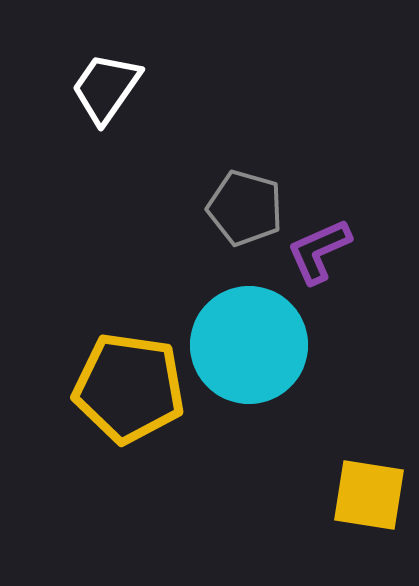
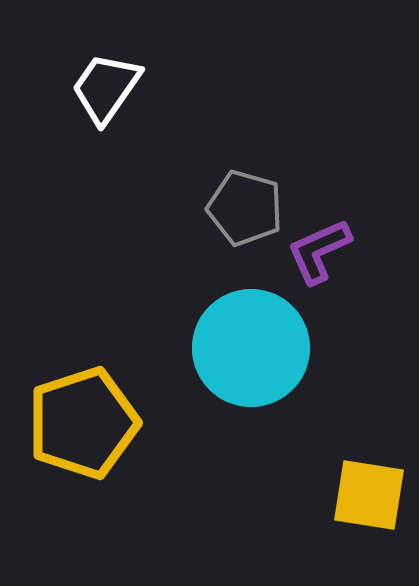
cyan circle: moved 2 px right, 3 px down
yellow pentagon: moved 46 px left, 35 px down; rotated 26 degrees counterclockwise
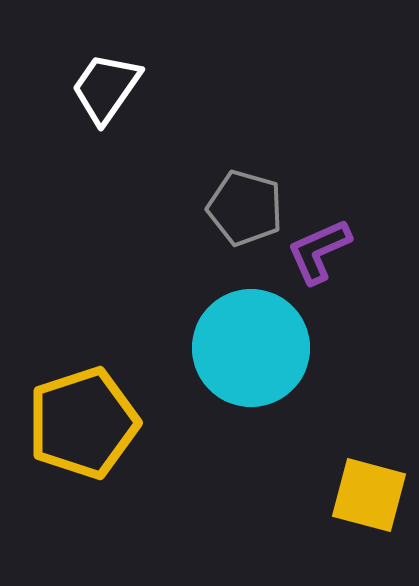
yellow square: rotated 6 degrees clockwise
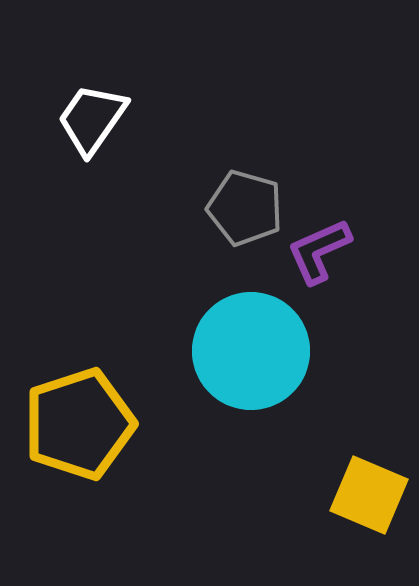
white trapezoid: moved 14 px left, 31 px down
cyan circle: moved 3 px down
yellow pentagon: moved 4 px left, 1 px down
yellow square: rotated 8 degrees clockwise
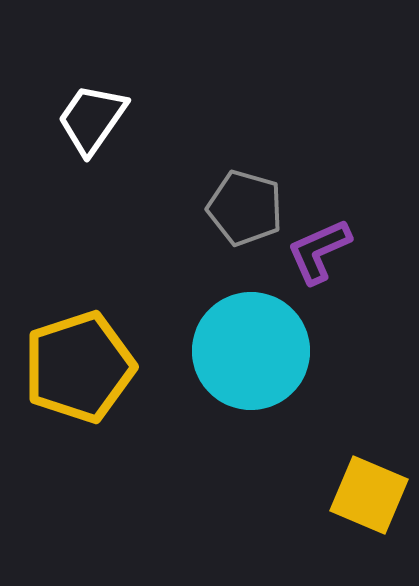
yellow pentagon: moved 57 px up
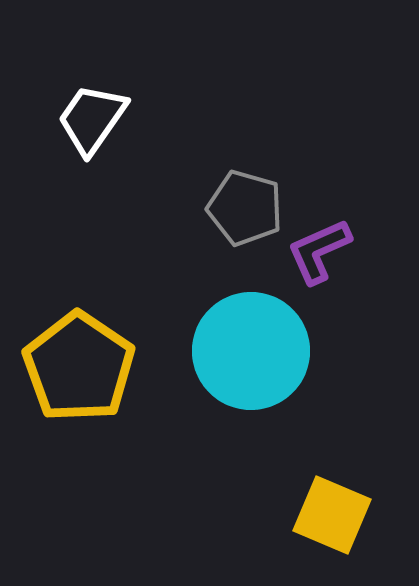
yellow pentagon: rotated 20 degrees counterclockwise
yellow square: moved 37 px left, 20 px down
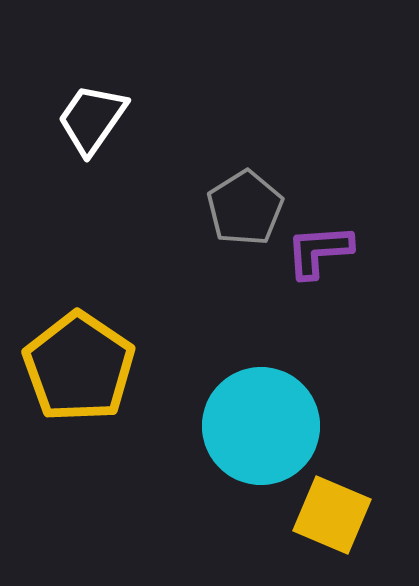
gray pentagon: rotated 24 degrees clockwise
purple L-shape: rotated 20 degrees clockwise
cyan circle: moved 10 px right, 75 px down
